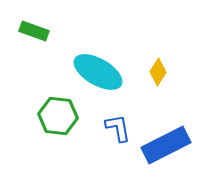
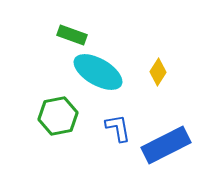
green rectangle: moved 38 px right, 4 px down
green hexagon: rotated 18 degrees counterclockwise
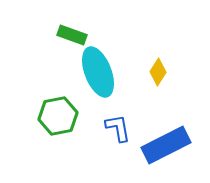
cyan ellipse: rotated 39 degrees clockwise
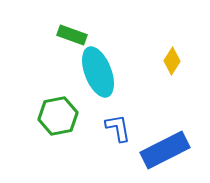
yellow diamond: moved 14 px right, 11 px up
blue rectangle: moved 1 px left, 5 px down
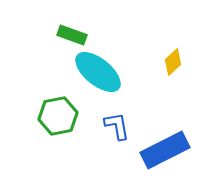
yellow diamond: moved 1 px right, 1 px down; rotated 16 degrees clockwise
cyan ellipse: rotated 30 degrees counterclockwise
blue L-shape: moved 1 px left, 2 px up
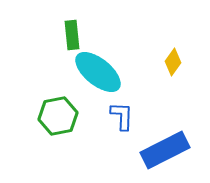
green rectangle: rotated 64 degrees clockwise
yellow diamond: rotated 12 degrees counterclockwise
blue L-shape: moved 5 px right, 10 px up; rotated 12 degrees clockwise
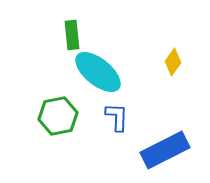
blue L-shape: moved 5 px left, 1 px down
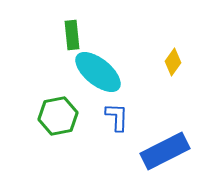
blue rectangle: moved 1 px down
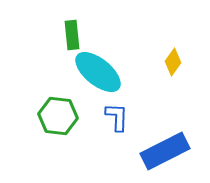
green hexagon: rotated 18 degrees clockwise
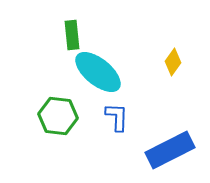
blue rectangle: moved 5 px right, 1 px up
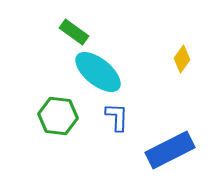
green rectangle: moved 2 px right, 3 px up; rotated 48 degrees counterclockwise
yellow diamond: moved 9 px right, 3 px up
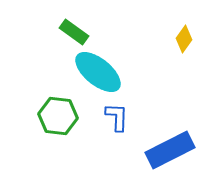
yellow diamond: moved 2 px right, 20 px up
